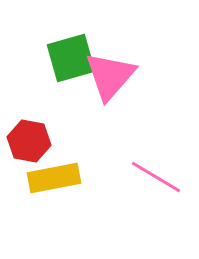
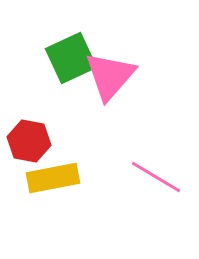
green square: rotated 9 degrees counterclockwise
yellow rectangle: moved 1 px left
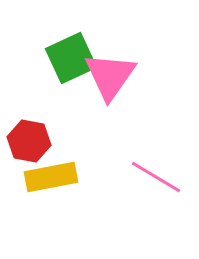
pink triangle: rotated 6 degrees counterclockwise
yellow rectangle: moved 2 px left, 1 px up
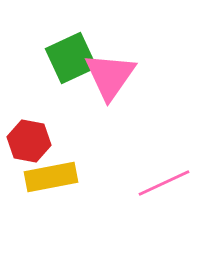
pink line: moved 8 px right, 6 px down; rotated 56 degrees counterclockwise
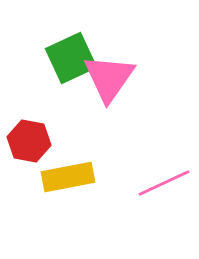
pink triangle: moved 1 px left, 2 px down
yellow rectangle: moved 17 px right
